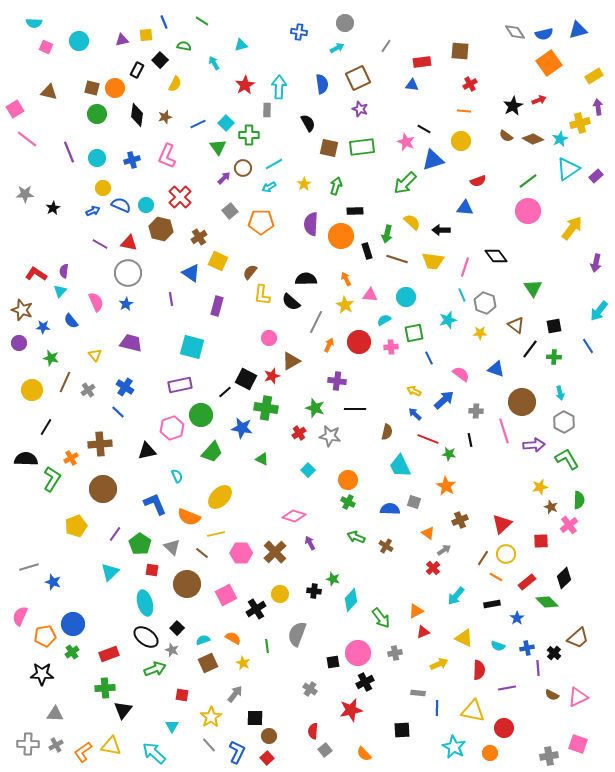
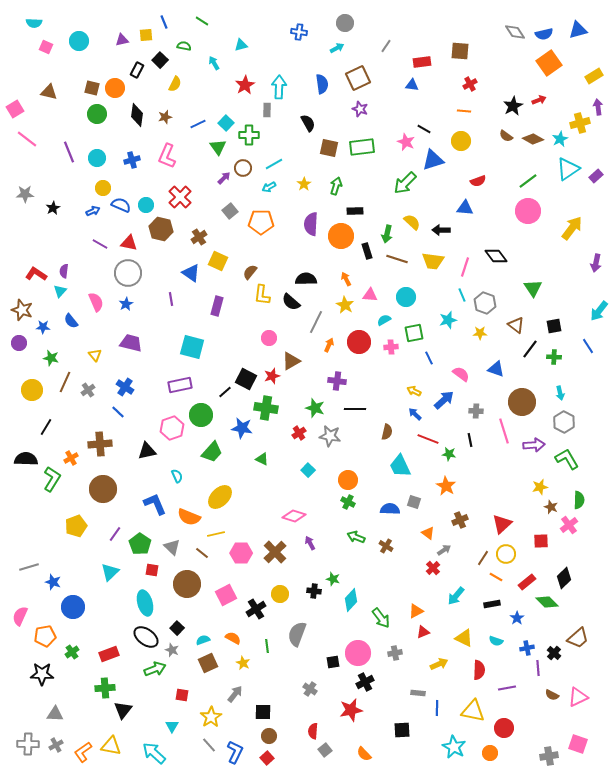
blue circle at (73, 624): moved 17 px up
cyan semicircle at (498, 646): moved 2 px left, 5 px up
black square at (255, 718): moved 8 px right, 6 px up
blue L-shape at (237, 752): moved 2 px left
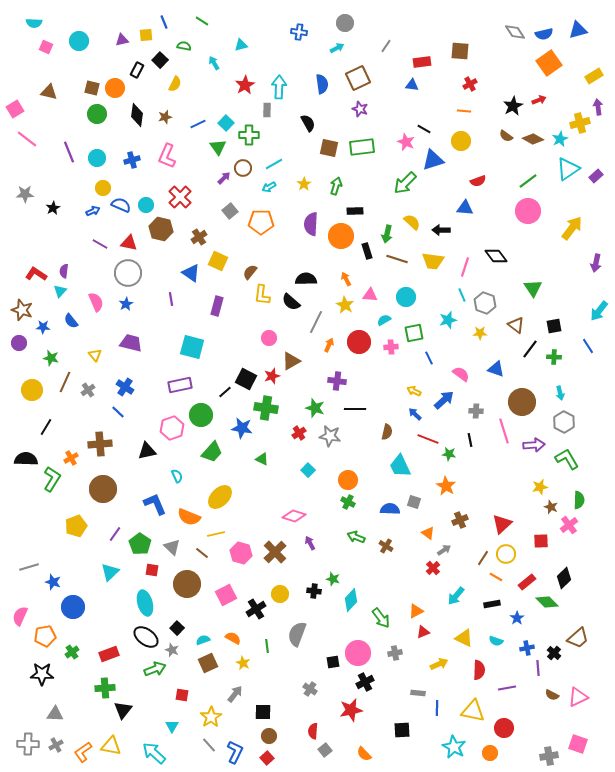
pink hexagon at (241, 553): rotated 15 degrees clockwise
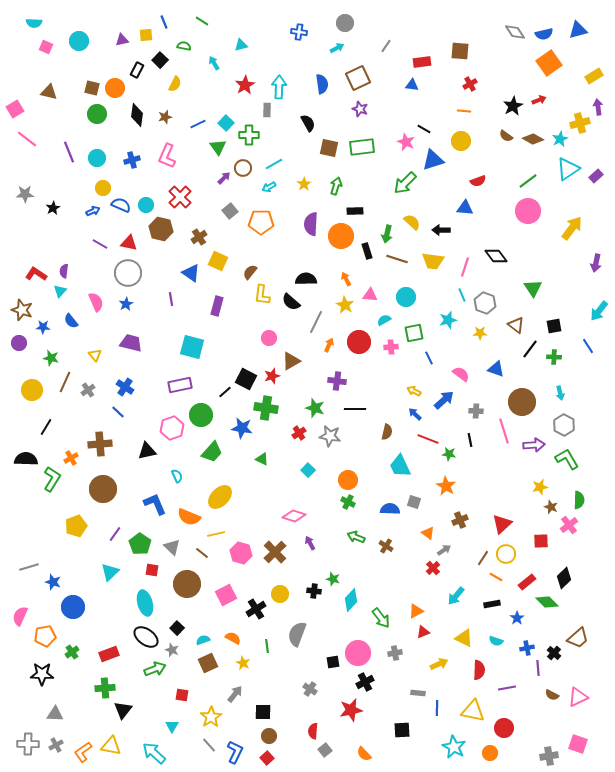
gray hexagon at (564, 422): moved 3 px down
